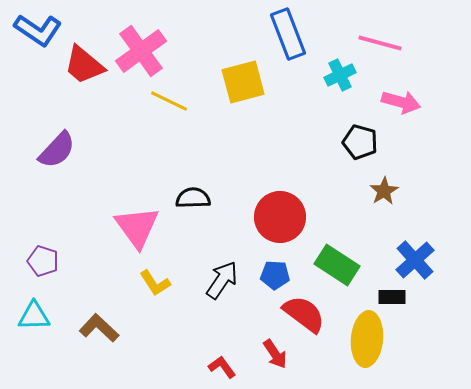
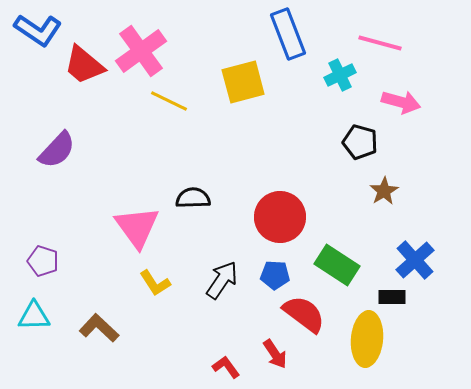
red L-shape: moved 4 px right
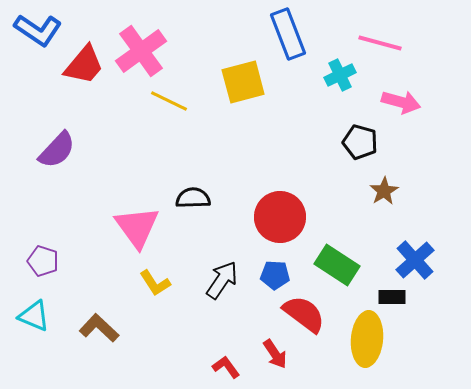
red trapezoid: rotated 90 degrees counterclockwise
cyan triangle: rotated 24 degrees clockwise
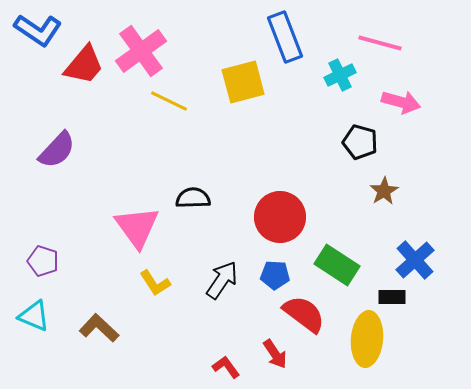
blue rectangle: moved 3 px left, 3 px down
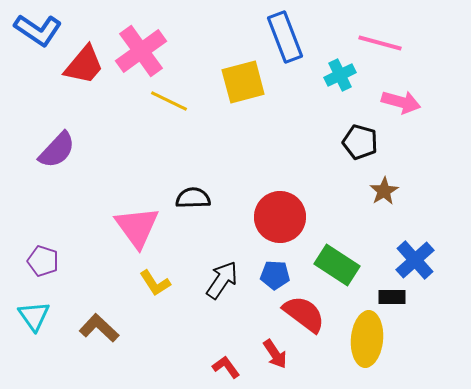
cyan triangle: rotated 32 degrees clockwise
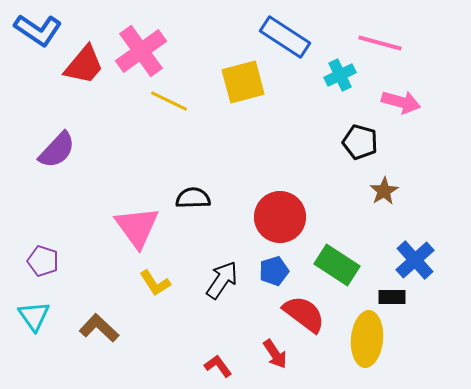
blue rectangle: rotated 36 degrees counterclockwise
blue pentagon: moved 1 px left, 4 px up; rotated 20 degrees counterclockwise
red L-shape: moved 8 px left, 1 px up
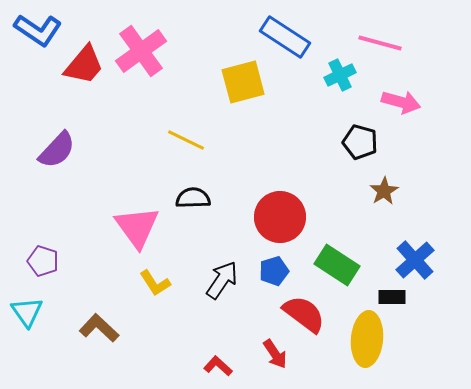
yellow line: moved 17 px right, 39 px down
cyan triangle: moved 7 px left, 4 px up
red L-shape: rotated 12 degrees counterclockwise
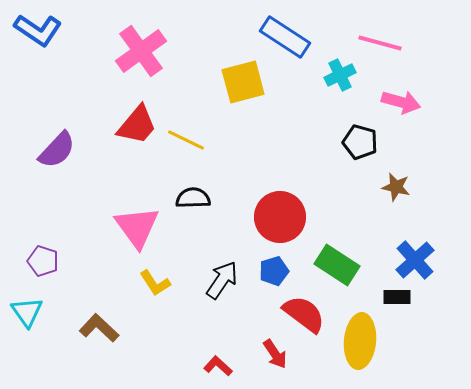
red trapezoid: moved 53 px right, 60 px down
brown star: moved 12 px right, 4 px up; rotated 28 degrees counterclockwise
black rectangle: moved 5 px right
yellow ellipse: moved 7 px left, 2 px down
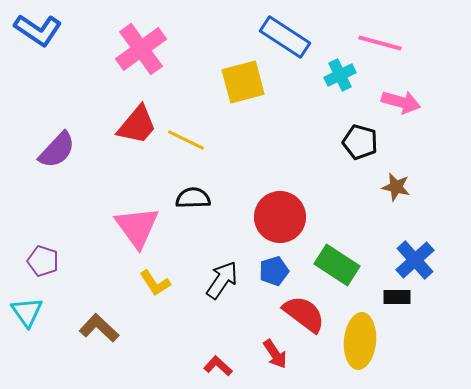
pink cross: moved 2 px up
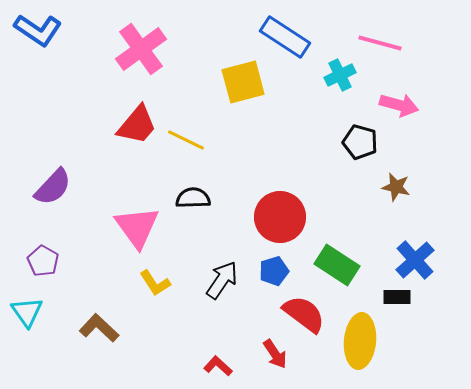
pink arrow: moved 2 px left, 3 px down
purple semicircle: moved 4 px left, 37 px down
purple pentagon: rotated 12 degrees clockwise
